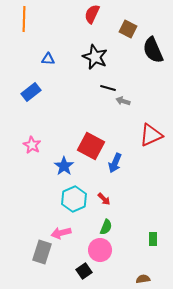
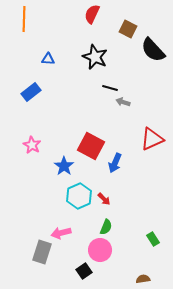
black semicircle: rotated 20 degrees counterclockwise
black line: moved 2 px right
gray arrow: moved 1 px down
red triangle: moved 1 px right, 4 px down
cyan hexagon: moved 5 px right, 3 px up
green rectangle: rotated 32 degrees counterclockwise
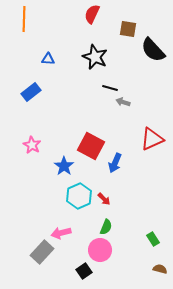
brown square: rotated 18 degrees counterclockwise
gray rectangle: rotated 25 degrees clockwise
brown semicircle: moved 17 px right, 10 px up; rotated 24 degrees clockwise
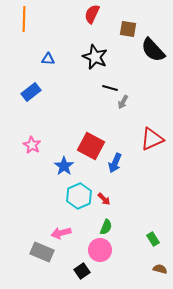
gray arrow: rotated 80 degrees counterclockwise
gray rectangle: rotated 70 degrees clockwise
black square: moved 2 px left
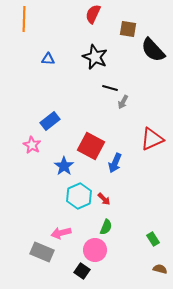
red semicircle: moved 1 px right
blue rectangle: moved 19 px right, 29 px down
pink circle: moved 5 px left
black square: rotated 21 degrees counterclockwise
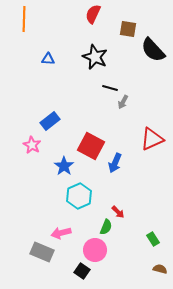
red arrow: moved 14 px right, 13 px down
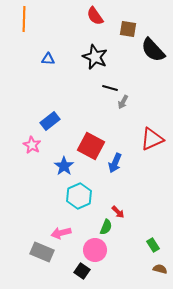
red semicircle: moved 2 px right, 2 px down; rotated 60 degrees counterclockwise
green rectangle: moved 6 px down
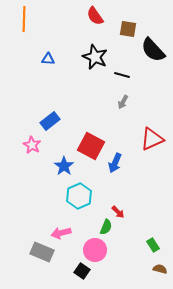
black line: moved 12 px right, 13 px up
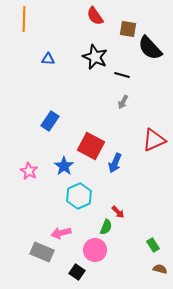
black semicircle: moved 3 px left, 2 px up
blue rectangle: rotated 18 degrees counterclockwise
red triangle: moved 2 px right, 1 px down
pink star: moved 3 px left, 26 px down
black square: moved 5 px left, 1 px down
